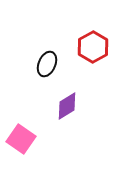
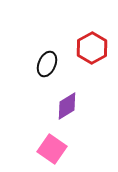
red hexagon: moved 1 px left, 1 px down
pink square: moved 31 px right, 10 px down
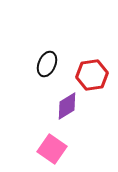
red hexagon: moved 27 px down; rotated 20 degrees clockwise
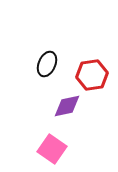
purple diamond: rotated 20 degrees clockwise
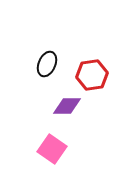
purple diamond: rotated 12 degrees clockwise
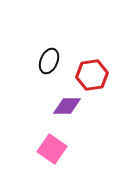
black ellipse: moved 2 px right, 3 px up
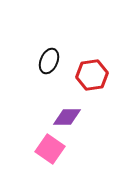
purple diamond: moved 11 px down
pink square: moved 2 px left
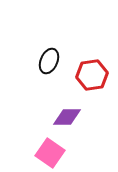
pink square: moved 4 px down
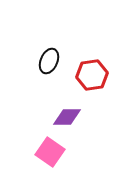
pink square: moved 1 px up
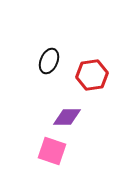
pink square: moved 2 px right, 1 px up; rotated 16 degrees counterclockwise
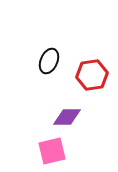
pink square: rotated 32 degrees counterclockwise
